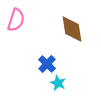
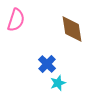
cyan star: rotated 28 degrees clockwise
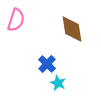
cyan star: rotated 28 degrees counterclockwise
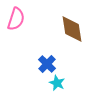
pink semicircle: moved 1 px up
cyan star: moved 1 px left
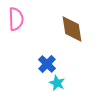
pink semicircle: rotated 20 degrees counterclockwise
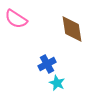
pink semicircle: rotated 125 degrees clockwise
blue cross: rotated 18 degrees clockwise
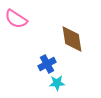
brown diamond: moved 10 px down
cyan star: rotated 28 degrees counterclockwise
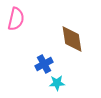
pink semicircle: rotated 110 degrees counterclockwise
blue cross: moved 3 px left
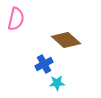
brown diamond: moved 6 px left, 1 px down; rotated 40 degrees counterclockwise
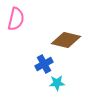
brown diamond: rotated 28 degrees counterclockwise
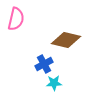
cyan star: moved 3 px left
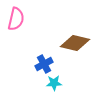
brown diamond: moved 9 px right, 3 px down
